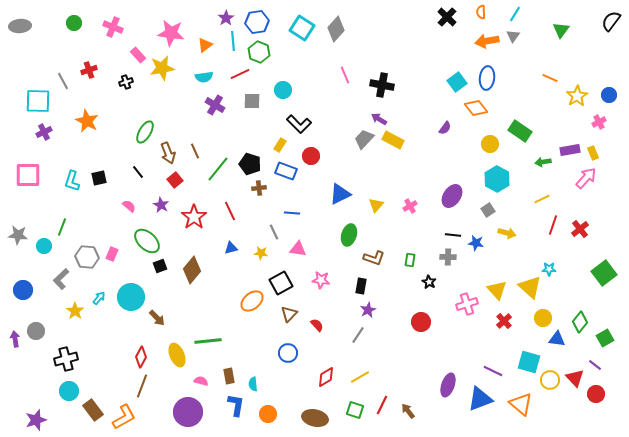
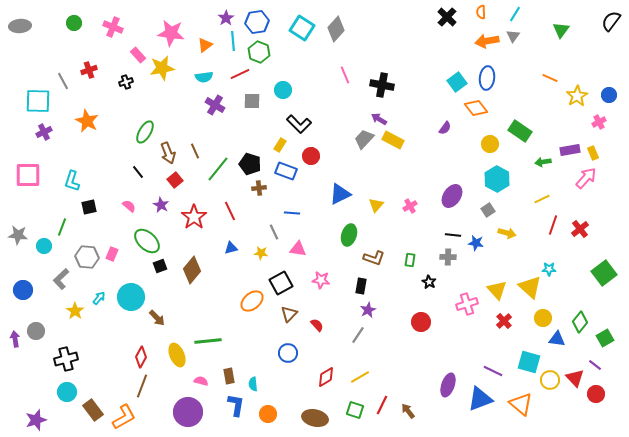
black square at (99, 178): moved 10 px left, 29 px down
cyan circle at (69, 391): moved 2 px left, 1 px down
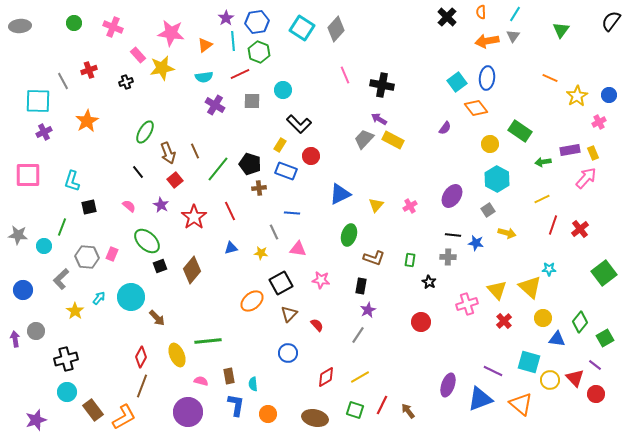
orange star at (87, 121): rotated 15 degrees clockwise
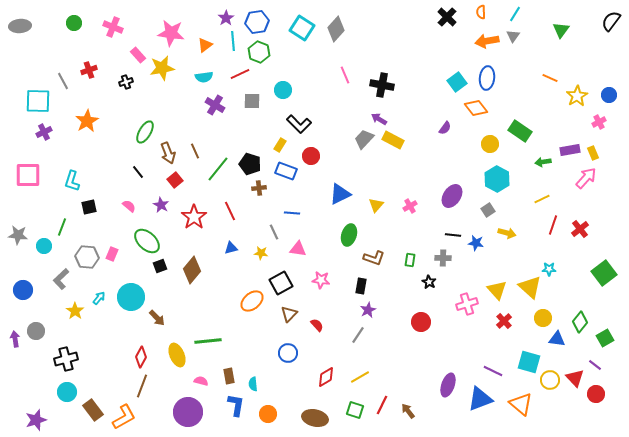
gray cross at (448, 257): moved 5 px left, 1 px down
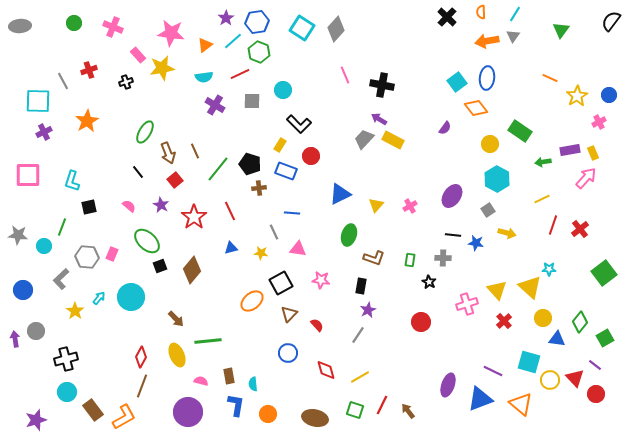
cyan line at (233, 41): rotated 54 degrees clockwise
brown arrow at (157, 318): moved 19 px right, 1 px down
red diamond at (326, 377): moved 7 px up; rotated 75 degrees counterclockwise
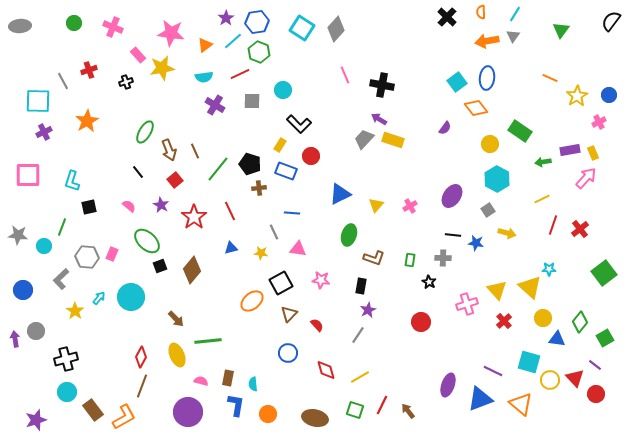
yellow rectangle at (393, 140): rotated 10 degrees counterclockwise
brown arrow at (168, 153): moved 1 px right, 3 px up
brown rectangle at (229, 376): moved 1 px left, 2 px down; rotated 21 degrees clockwise
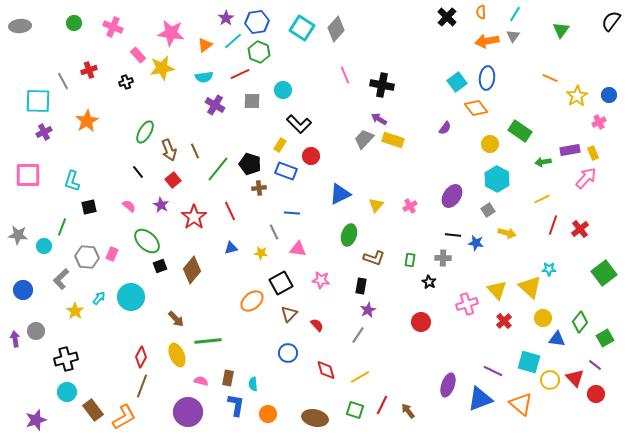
red square at (175, 180): moved 2 px left
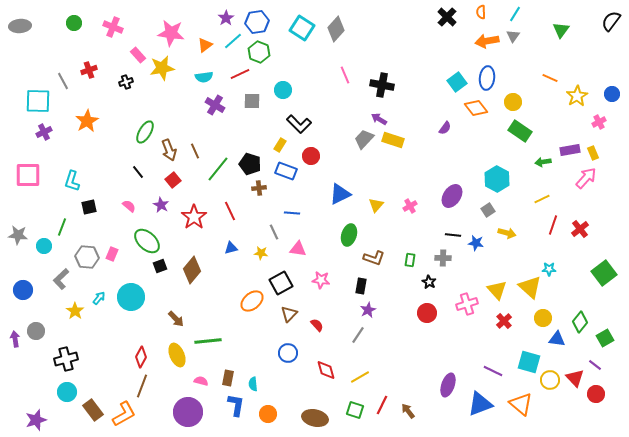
blue circle at (609, 95): moved 3 px right, 1 px up
yellow circle at (490, 144): moved 23 px right, 42 px up
red circle at (421, 322): moved 6 px right, 9 px up
blue triangle at (480, 399): moved 5 px down
orange L-shape at (124, 417): moved 3 px up
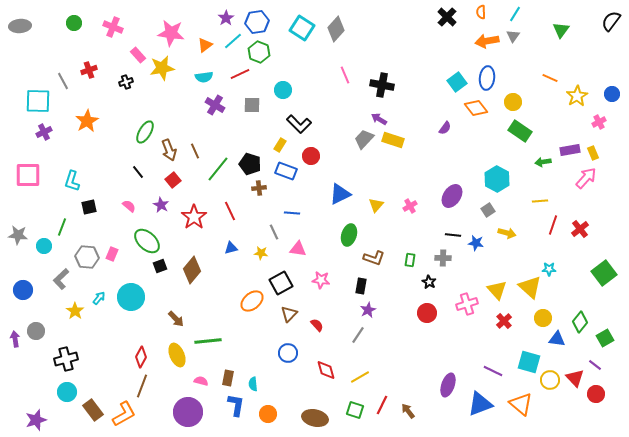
gray square at (252, 101): moved 4 px down
yellow line at (542, 199): moved 2 px left, 2 px down; rotated 21 degrees clockwise
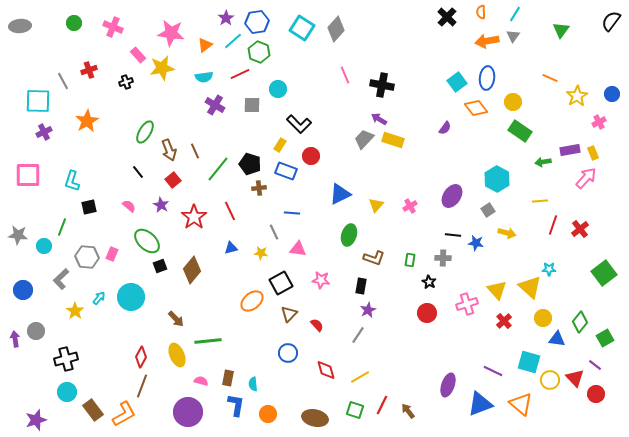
cyan circle at (283, 90): moved 5 px left, 1 px up
